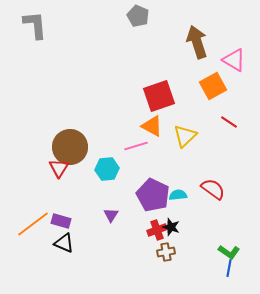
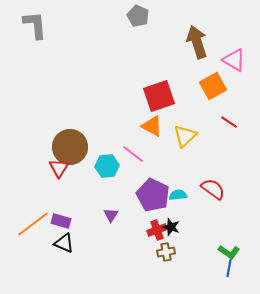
pink line: moved 3 px left, 8 px down; rotated 55 degrees clockwise
cyan hexagon: moved 3 px up
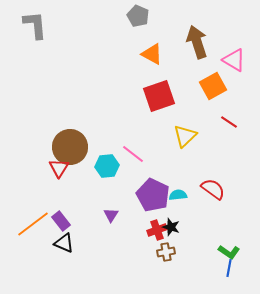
orange triangle: moved 72 px up
purple rectangle: rotated 36 degrees clockwise
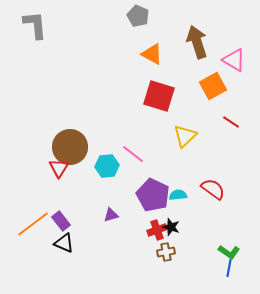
red square: rotated 36 degrees clockwise
red line: moved 2 px right
purple triangle: rotated 42 degrees clockwise
